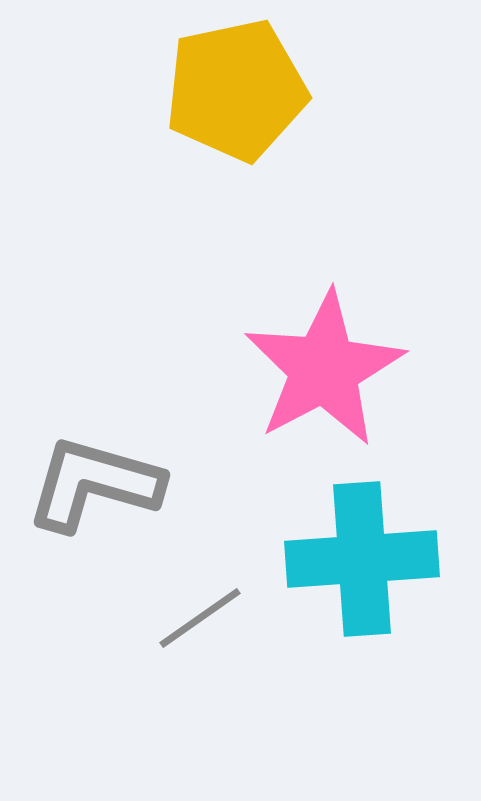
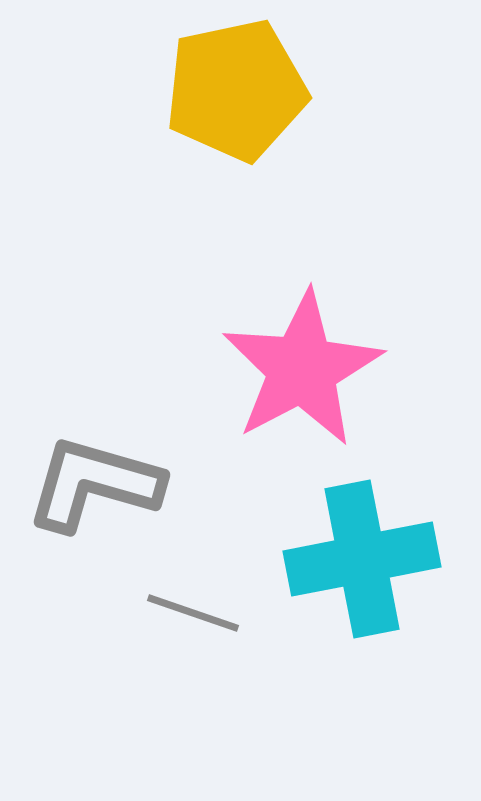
pink star: moved 22 px left
cyan cross: rotated 7 degrees counterclockwise
gray line: moved 7 px left, 5 px up; rotated 54 degrees clockwise
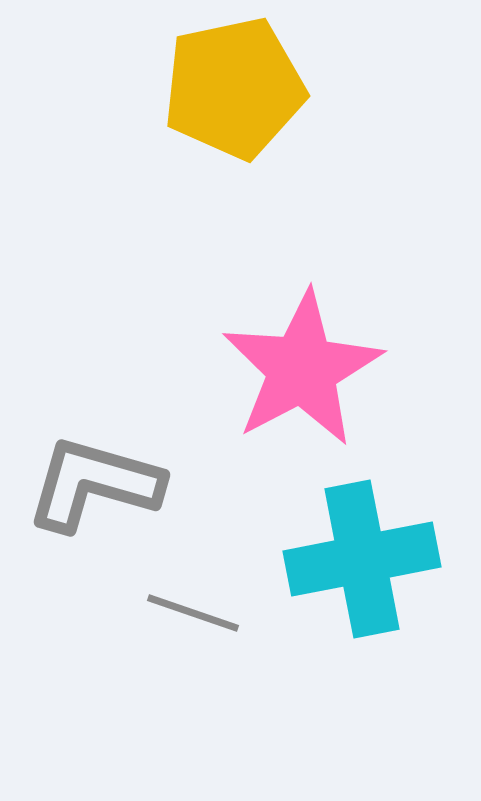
yellow pentagon: moved 2 px left, 2 px up
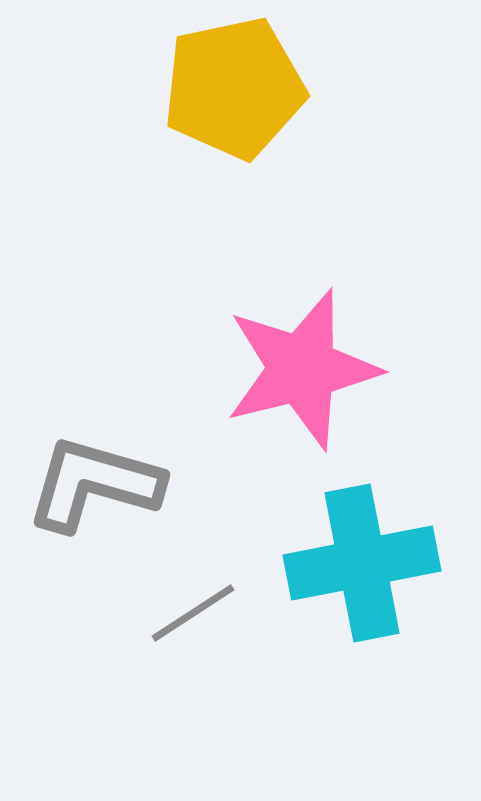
pink star: rotated 14 degrees clockwise
cyan cross: moved 4 px down
gray line: rotated 52 degrees counterclockwise
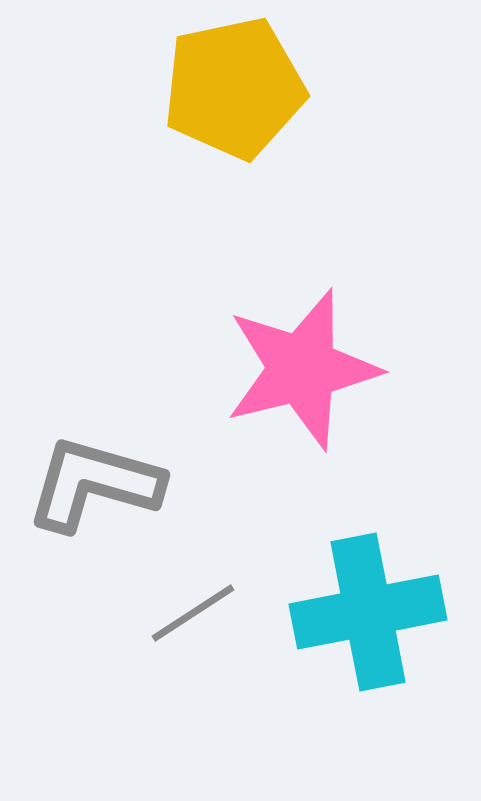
cyan cross: moved 6 px right, 49 px down
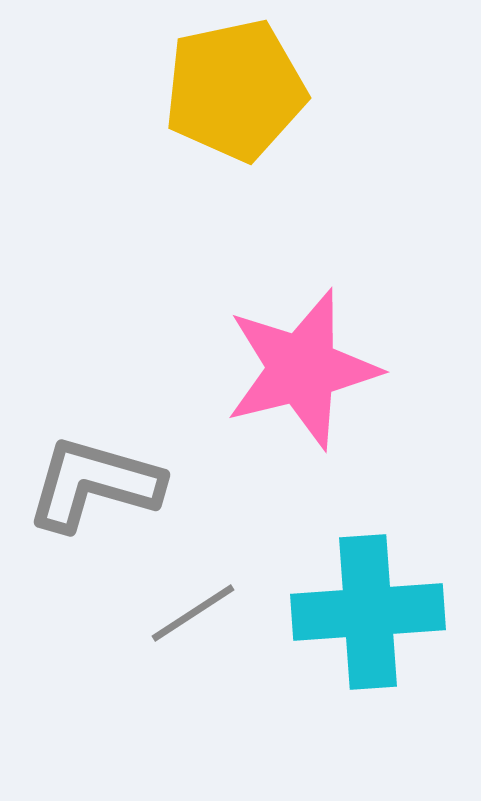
yellow pentagon: moved 1 px right, 2 px down
cyan cross: rotated 7 degrees clockwise
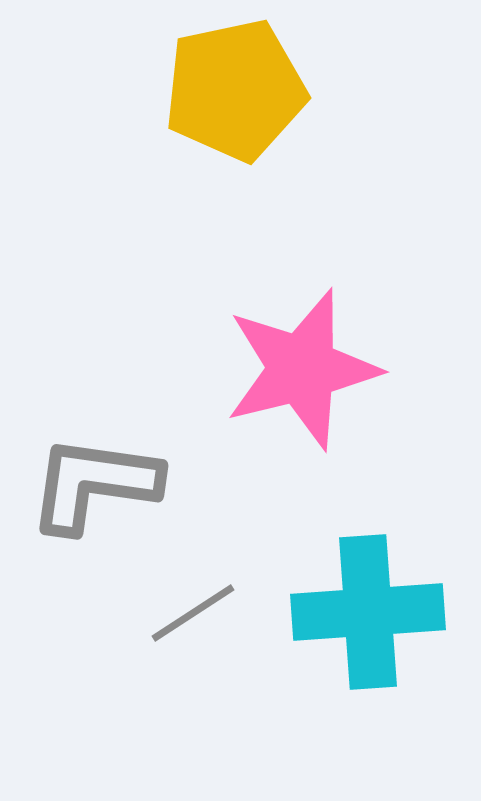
gray L-shape: rotated 8 degrees counterclockwise
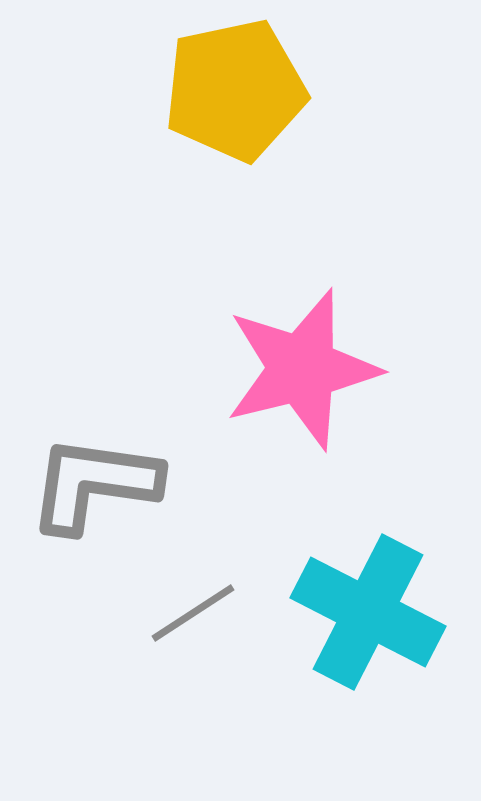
cyan cross: rotated 31 degrees clockwise
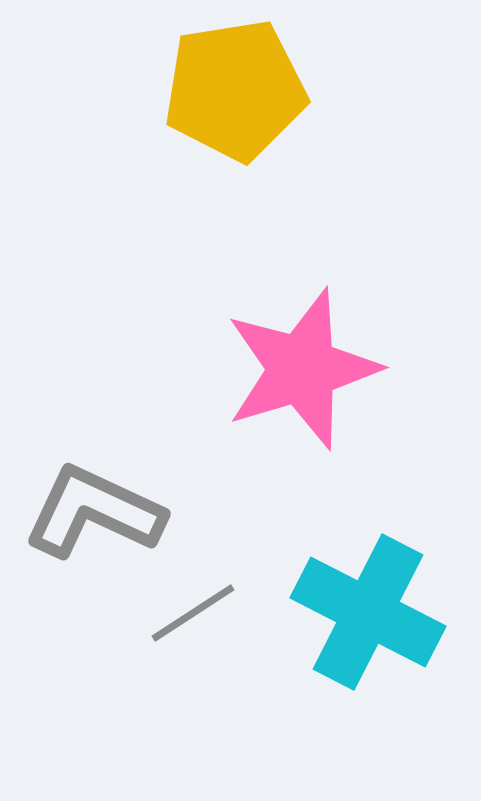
yellow pentagon: rotated 3 degrees clockwise
pink star: rotated 3 degrees counterclockwise
gray L-shape: moved 28 px down; rotated 17 degrees clockwise
